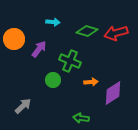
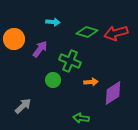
green diamond: moved 1 px down
purple arrow: moved 1 px right
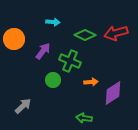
green diamond: moved 2 px left, 3 px down; rotated 10 degrees clockwise
purple arrow: moved 3 px right, 2 px down
green arrow: moved 3 px right
